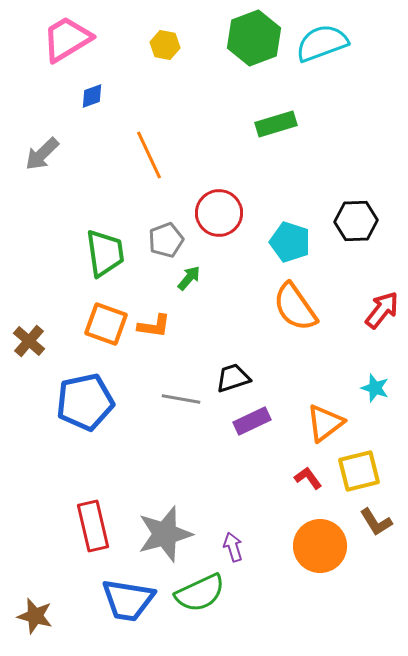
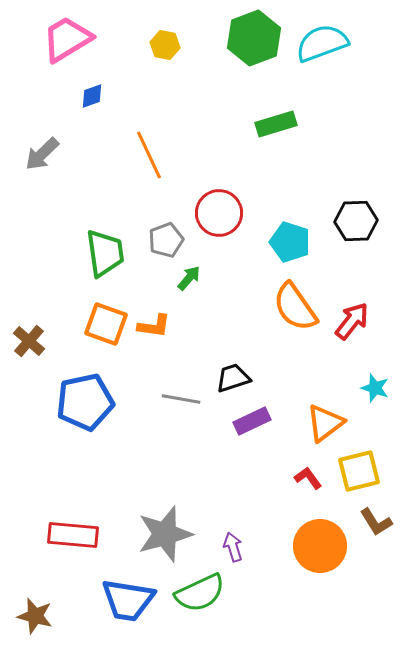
red arrow: moved 30 px left, 11 px down
red rectangle: moved 20 px left, 9 px down; rotated 72 degrees counterclockwise
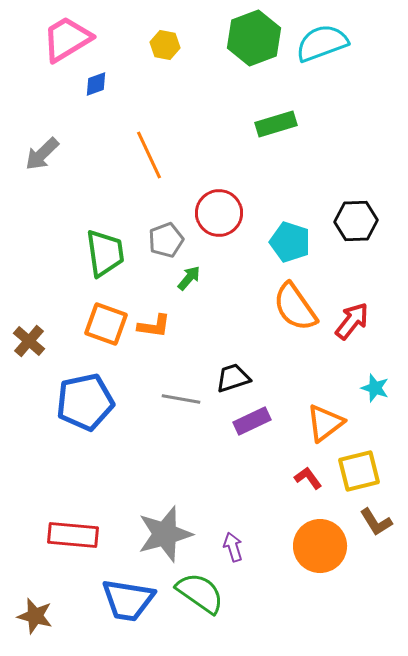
blue diamond: moved 4 px right, 12 px up
green semicircle: rotated 120 degrees counterclockwise
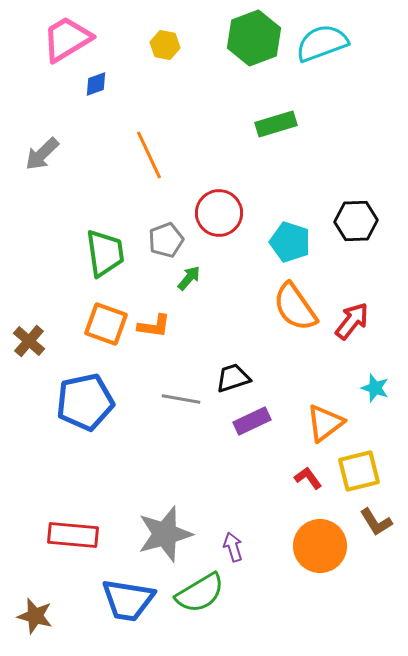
green semicircle: rotated 114 degrees clockwise
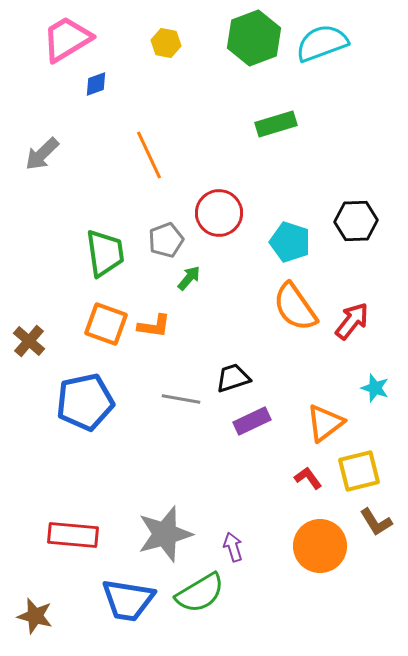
yellow hexagon: moved 1 px right, 2 px up
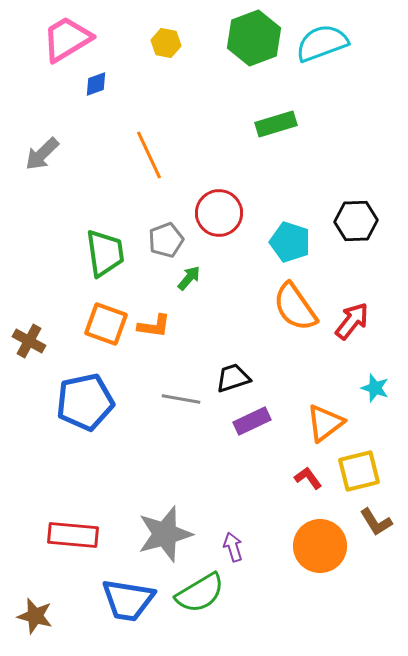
brown cross: rotated 12 degrees counterclockwise
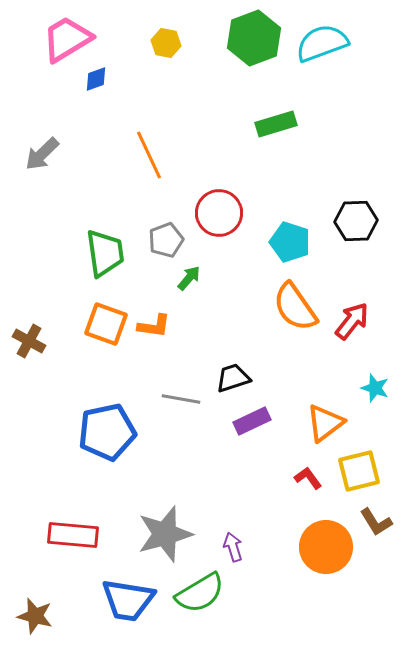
blue diamond: moved 5 px up
blue pentagon: moved 22 px right, 30 px down
orange circle: moved 6 px right, 1 px down
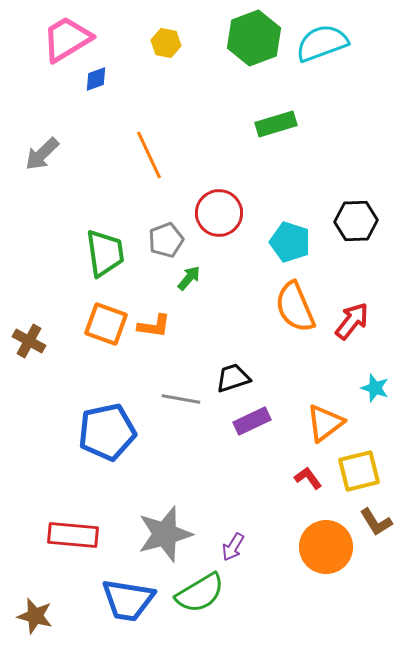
orange semicircle: rotated 12 degrees clockwise
purple arrow: rotated 132 degrees counterclockwise
